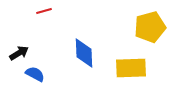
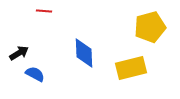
red line: rotated 21 degrees clockwise
yellow rectangle: rotated 12 degrees counterclockwise
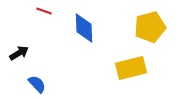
red line: rotated 14 degrees clockwise
blue diamond: moved 25 px up
blue semicircle: moved 2 px right, 10 px down; rotated 18 degrees clockwise
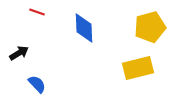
red line: moved 7 px left, 1 px down
yellow rectangle: moved 7 px right
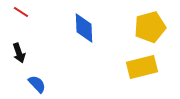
red line: moved 16 px left; rotated 14 degrees clockwise
black arrow: rotated 102 degrees clockwise
yellow rectangle: moved 4 px right, 1 px up
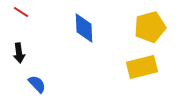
black arrow: rotated 12 degrees clockwise
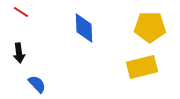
yellow pentagon: rotated 16 degrees clockwise
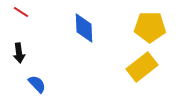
yellow rectangle: rotated 24 degrees counterclockwise
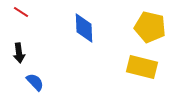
yellow pentagon: rotated 12 degrees clockwise
yellow rectangle: rotated 52 degrees clockwise
blue semicircle: moved 2 px left, 2 px up
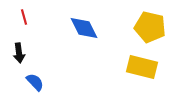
red line: moved 3 px right, 5 px down; rotated 42 degrees clockwise
blue diamond: rotated 24 degrees counterclockwise
